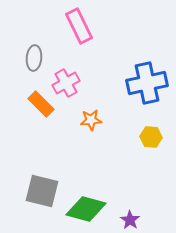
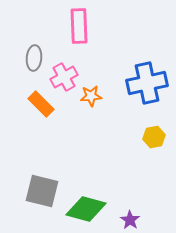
pink rectangle: rotated 24 degrees clockwise
pink cross: moved 2 px left, 6 px up
orange star: moved 24 px up
yellow hexagon: moved 3 px right; rotated 15 degrees counterclockwise
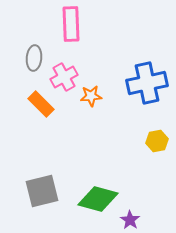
pink rectangle: moved 8 px left, 2 px up
yellow hexagon: moved 3 px right, 4 px down
gray square: rotated 28 degrees counterclockwise
green diamond: moved 12 px right, 10 px up
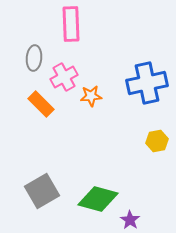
gray square: rotated 16 degrees counterclockwise
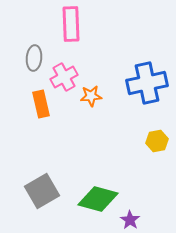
orange rectangle: rotated 32 degrees clockwise
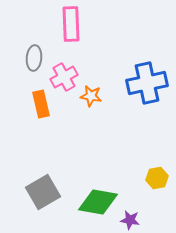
orange star: rotated 15 degrees clockwise
yellow hexagon: moved 37 px down
gray square: moved 1 px right, 1 px down
green diamond: moved 3 px down; rotated 6 degrees counterclockwise
purple star: rotated 24 degrees counterclockwise
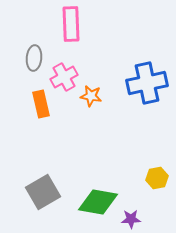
purple star: moved 1 px right, 1 px up; rotated 12 degrees counterclockwise
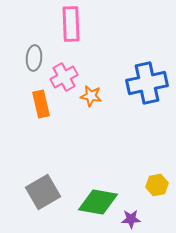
yellow hexagon: moved 7 px down
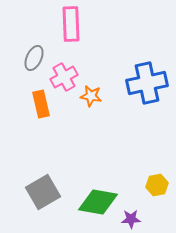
gray ellipse: rotated 20 degrees clockwise
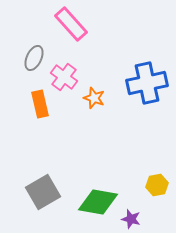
pink rectangle: rotated 40 degrees counterclockwise
pink cross: rotated 24 degrees counterclockwise
orange star: moved 3 px right, 2 px down; rotated 10 degrees clockwise
orange rectangle: moved 1 px left
purple star: rotated 18 degrees clockwise
